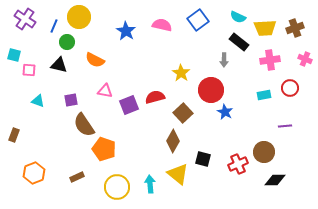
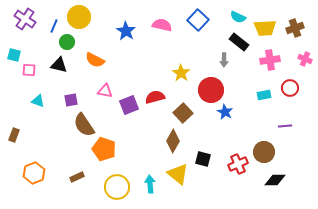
blue square at (198, 20): rotated 10 degrees counterclockwise
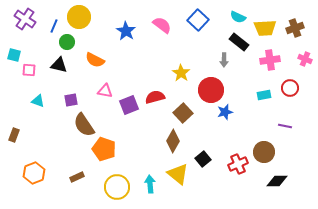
pink semicircle at (162, 25): rotated 24 degrees clockwise
blue star at (225, 112): rotated 28 degrees clockwise
purple line at (285, 126): rotated 16 degrees clockwise
black square at (203, 159): rotated 35 degrees clockwise
black diamond at (275, 180): moved 2 px right, 1 px down
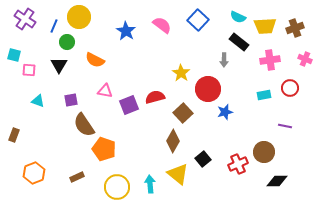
yellow trapezoid at (265, 28): moved 2 px up
black triangle at (59, 65): rotated 48 degrees clockwise
red circle at (211, 90): moved 3 px left, 1 px up
